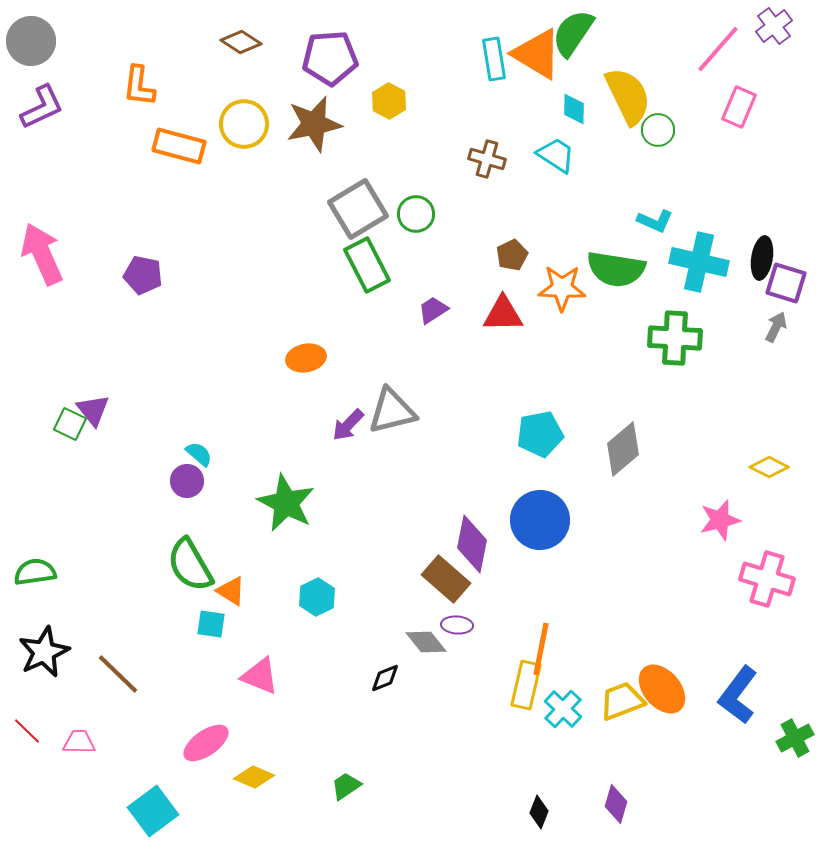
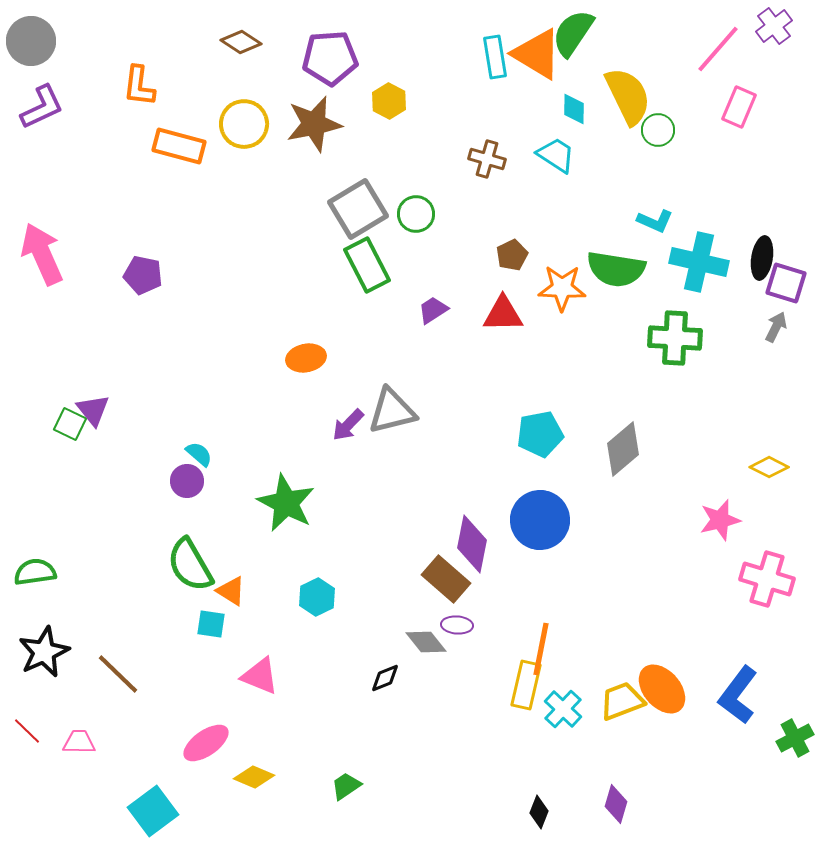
cyan rectangle at (494, 59): moved 1 px right, 2 px up
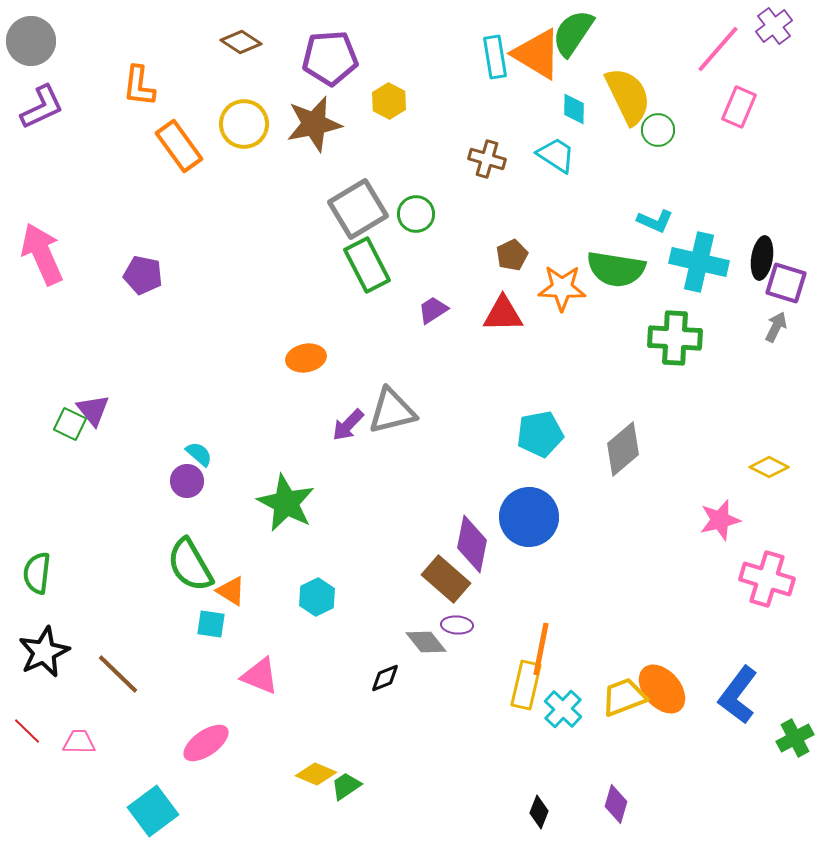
orange rectangle at (179, 146): rotated 39 degrees clockwise
blue circle at (540, 520): moved 11 px left, 3 px up
green semicircle at (35, 572): moved 2 px right, 1 px down; rotated 75 degrees counterclockwise
yellow trapezoid at (622, 701): moved 2 px right, 4 px up
yellow diamond at (254, 777): moved 62 px right, 3 px up
